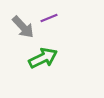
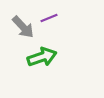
green arrow: moved 1 px left, 1 px up; rotated 8 degrees clockwise
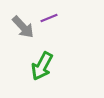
green arrow: moved 9 px down; rotated 136 degrees clockwise
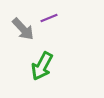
gray arrow: moved 2 px down
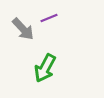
green arrow: moved 3 px right, 2 px down
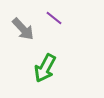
purple line: moved 5 px right; rotated 60 degrees clockwise
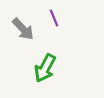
purple line: rotated 30 degrees clockwise
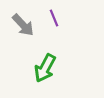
gray arrow: moved 4 px up
